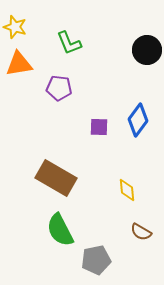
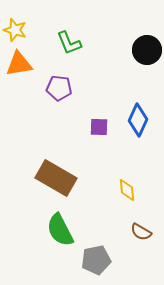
yellow star: moved 3 px down
blue diamond: rotated 12 degrees counterclockwise
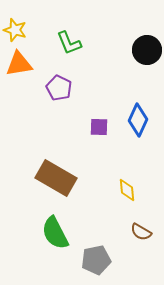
purple pentagon: rotated 20 degrees clockwise
green semicircle: moved 5 px left, 3 px down
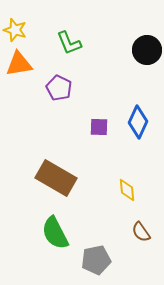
blue diamond: moved 2 px down
brown semicircle: rotated 25 degrees clockwise
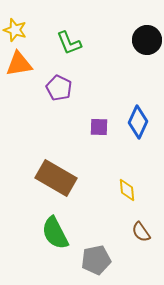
black circle: moved 10 px up
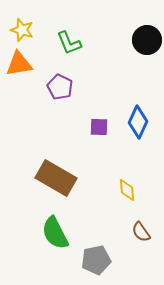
yellow star: moved 7 px right
purple pentagon: moved 1 px right, 1 px up
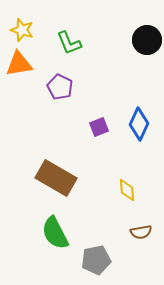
blue diamond: moved 1 px right, 2 px down
purple square: rotated 24 degrees counterclockwise
brown semicircle: rotated 65 degrees counterclockwise
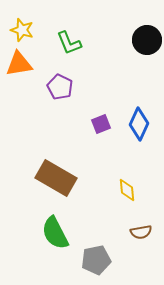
purple square: moved 2 px right, 3 px up
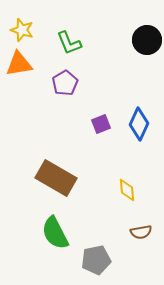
purple pentagon: moved 5 px right, 4 px up; rotated 15 degrees clockwise
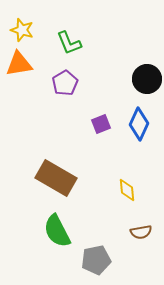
black circle: moved 39 px down
green semicircle: moved 2 px right, 2 px up
